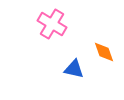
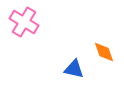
pink cross: moved 28 px left, 2 px up
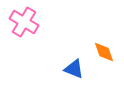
blue triangle: rotated 10 degrees clockwise
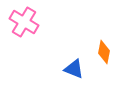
orange diamond: rotated 30 degrees clockwise
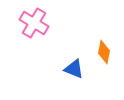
pink cross: moved 10 px right, 1 px down
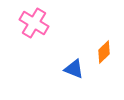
orange diamond: rotated 35 degrees clockwise
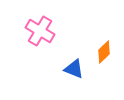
pink cross: moved 6 px right, 8 px down
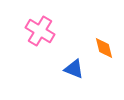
orange diamond: moved 4 px up; rotated 60 degrees counterclockwise
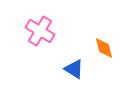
blue triangle: rotated 10 degrees clockwise
